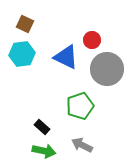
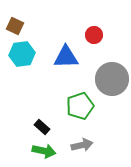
brown square: moved 10 px left, 2 px down
red circle: moved 2 px right, 5 px up
blue triangle: rotated 28 degrees counterclockwise
gray circle: moved 5 px right, 10 px down
gray arrow: rotated 140 degrees clockwise
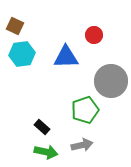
gray circle: moved 1 px left, 2 px down
green pentagon: moved 5 px right, 4 px down
green arrow: moved 2 px right, 1 px down
